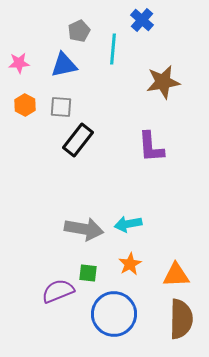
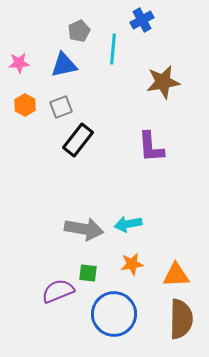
blue cross: rotated 20 degrees clockwise
gray square: rotated 25 degrees counterclockwise
orange star: moved 2 px right; rotated 20 degrees clockwise
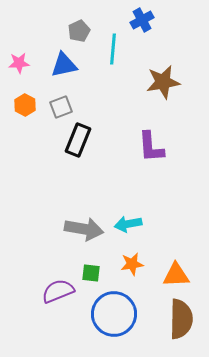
black rectangle: rotated 16 degrees counterclockwise
green square: moved 3 px right
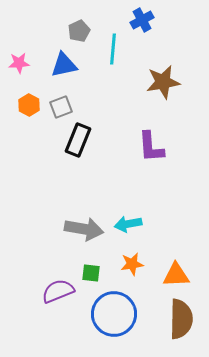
orange hexagon: moved 4 px right
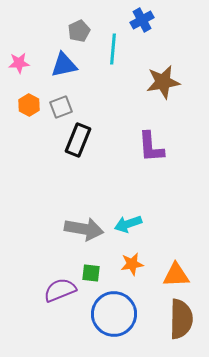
cyan arrow: rotated 8 degrees counterclockwise
purple semicircle: moved 2 px right, 1 px up
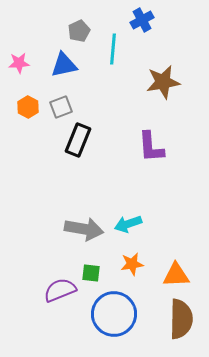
orange hexagon: moved 1 px left, 2 px down
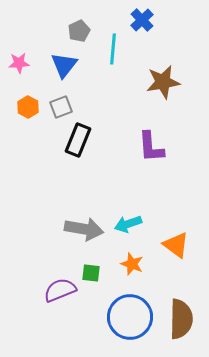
blue cross: rotated 15 degrees counterclockwise
blue triangle: rotated 40 degrees counterclockwise
orange star: rotated 30 degrees clockwise
orange triangle: moved 30 px up; rotated 40 degrees clockwise
blue circle: moved 16 px right, 3 px down
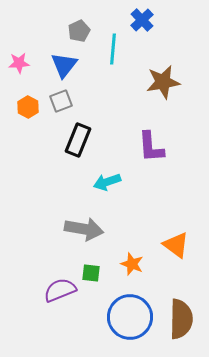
gray square: moved 6 px up
cyan arrow: moved 21 px left, 42 px up
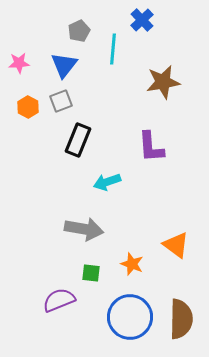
purple semicircle: moved 1 px left, 10 px down
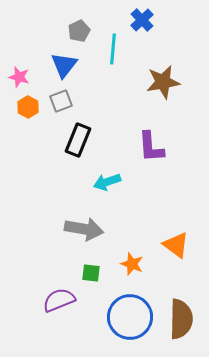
pink star: moved 14 px down; rotated 20 degrees clockwise
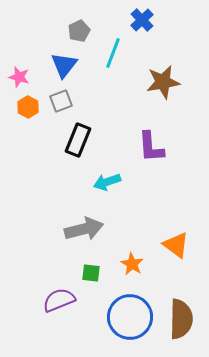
cyan line: moved 4 px down; rotated 16 degrees clockwise
gray arrow: rotated 24 degrees counterclockwise
orange star: rotated 10 degrees clockwise
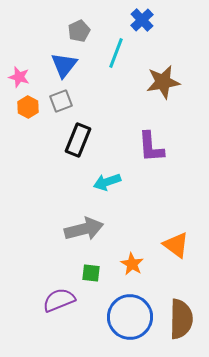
cyan line: moved 3 px right
